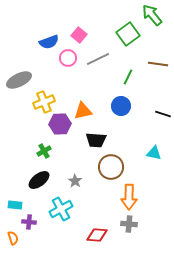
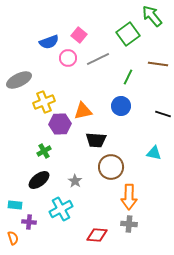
green arrow: moved 1 px down
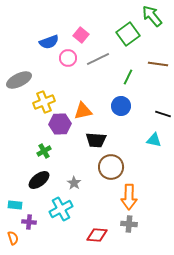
pink square: moved 2 px right
cyan triangle: moved 13 px up
gray star: moved 1 px left, 2 px down
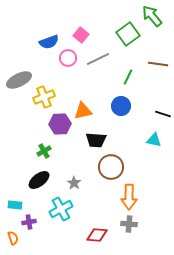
yellow cross: moved 5 px up
purple cross: rotated 16 degrees counterclockwise
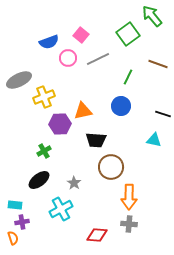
brown line: rotated 12 degrees clockwise
purple cross: moved 7 px left
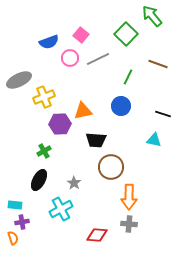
green square: moved 2 px left; rotated 10 degrees counterclockwise
pink circle: moved 2 px right
black ellipse: rotated 25 degrees counterclockwise
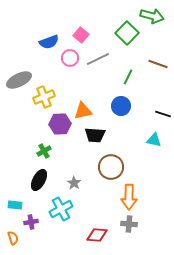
green arrow: rotated 145 degrees clockwise
green square: moved 1 px right, 1 px up
black trapezoid: moved 1 px left, 5 px up
purple cross: moved 9 px right
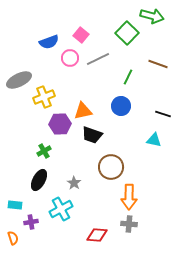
black trapezoid: moved 3 px left; rotated 15 degrees clockwise
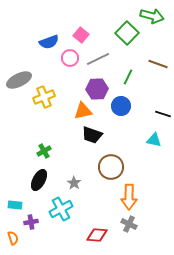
purple hexagon: moved 37 px right, 35 px up
gray cross: rotated 21 degrees clockwise
